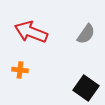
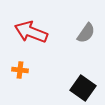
gray semicircle: moved 1 px up
black square: moved 3 px left
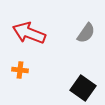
red arrow: moved 2 px left, 1 px down
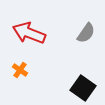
orange cross: rotated 28 degrees clockwise
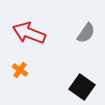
black square: moved 1 px left, 1 px up
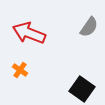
gray semicircle: moved 3 px right, 6 px up
black square: moved 2 px down
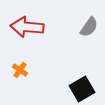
red arrow: moved 2 px left, 6 px up; rotated 16 degrees counterclockwise
black square: rotated 25 degrees clockwise
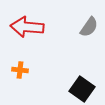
orange cross: rotated 28 degrees counterclockwise
black square: rotated 25 degrees counterclockwise
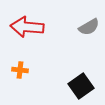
gray semicircle: rotated 25 degrees clockwise
black square: moved 1 px left, 3 px up; rotated 20 degrees clockwise
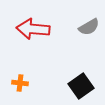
red arrow: moved 6 px right, 2 px down
orange cross: moved 13 px down
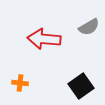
red arrow: moved 11 px right, 10 px down
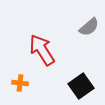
gray semicircle: rotated 10 degrees counterclockwise
red arrow: moved 2 px left, 11 px down; rotated 52 degrees clockwise
